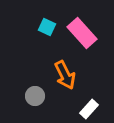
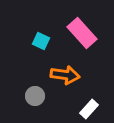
cyan square: moved 6 px left, 14 px down
orange arrow: rotated 56 degrees counterclockwise
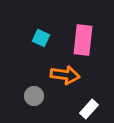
pink rectangle: moved 1 px right, 7 px down; rotated 48 degrees clockwise
cyan square: moved 3 px up
gray circle: moved 1 px left
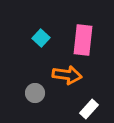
cyan square: rotated 18 degrees clockwise
orange arrow: moved 2 px right
gray circle: moved 1 px right, 3 px up
